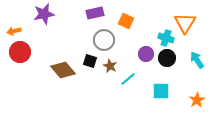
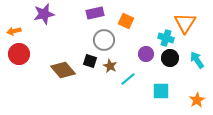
red circle: moved 1 px left, 2 px down
black circle: moved 3 px right
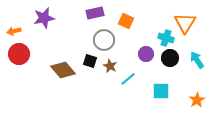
purple star: moved 4 px down
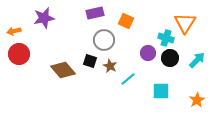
purple circle: moved 2 px right, 1 px up
cyan arrow: rotated 78 degrees clockwise
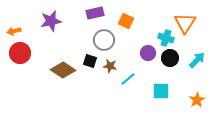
purple star: moved 7 px right, 3 px down
red circle: moved 1 px right, 1 px up
brown star: rotated 16 degrees counterclockwise
brown diamond: rotated 15 degrees counterclockwise
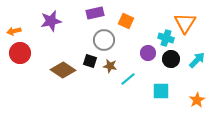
black circle: moved 1 px right, 1 px down
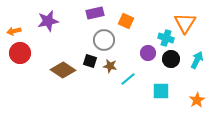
purple star: moved 3 px left
cyan arrow: rotated 18 degrees counterclockwise
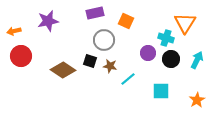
red circle: moved 1 px right, 3 px down
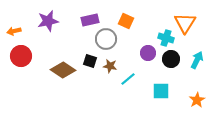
purple rectangle: moved 5 px left, 7 px down
gray circle: moved 2 px right, 1 px up
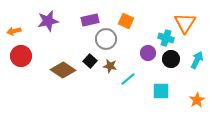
black square: rotated 24 degrees clockwise
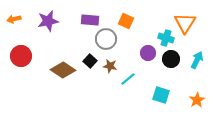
purple rectangle: rotated 18 degrees clockwise
orange arrow: moved 12 px up
cyan square: moved 4 px down; rotated 18 degrees clockwise
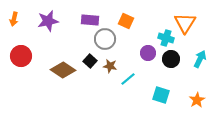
orange arrow: rotated 64 degrees counterclockwise
gray circle: moved 1 px left
cyan arrow: moved 3 px right, 1 px up
